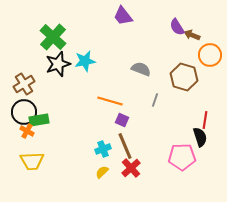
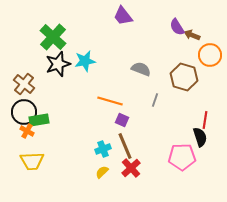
brown cross: rotated 20 degrees counterclockwise
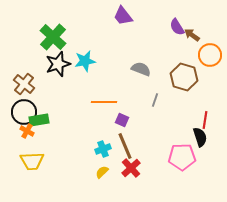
brown arrow: rotated 14 degrees clockwise
orange line: moved 6 px left, 1 px down; rotated 15 degrees counterclockwise
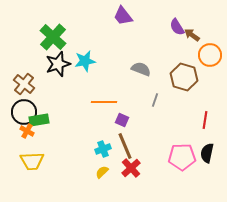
black semicircle: moved 7 px right, 16 px down; rotated 150 degrees counterclockwise
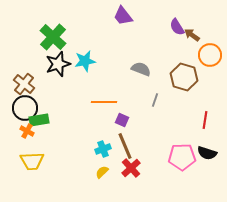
black circle: moved 1 px right, 4 px up
black semicircle: rotated 84 degrees counterclockwise
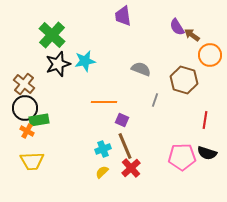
purple trapezoid: rotated 30 degrees clockwise
green cross: moved 1 px left, 2 px up
brown hexagon: moved 3 px down
